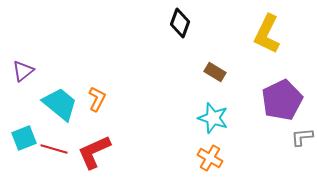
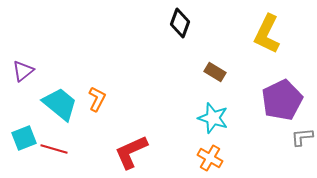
red L-shape: moved 37 px right
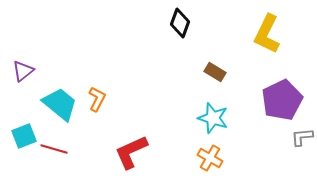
cyan square: moved 2 px up
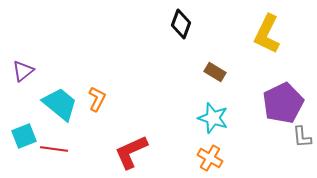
black diamond: moved 1 px right, 1 px down
purple pentagon: moved 1 px right, 3 px down
gray L-shape: rotated 90 degrees counterclockwise
red line: rotated 8 degrees counterclockwise
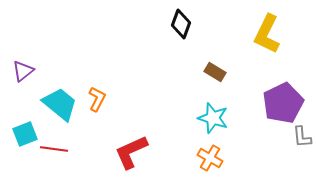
cyan square: moved 1 px right, 2 px up
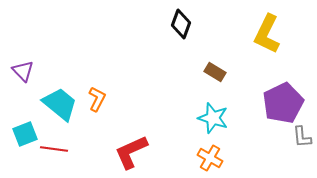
purple triangle: rotated 35 degrees counterclockwise
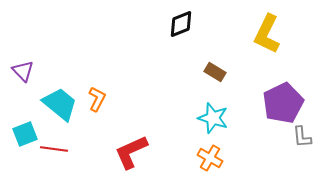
black diamond: rotated 48 degrees clockwise
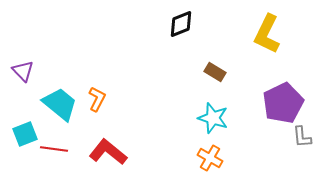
red L-shape: moved 23 px left; rotated 63 degrees clockwise
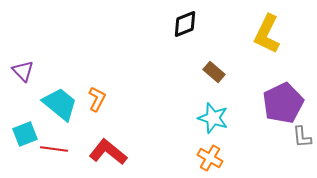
black diamond: moved 4 px right
brown rectangle: moved 1 px left; rotated 10 degrees clockwise
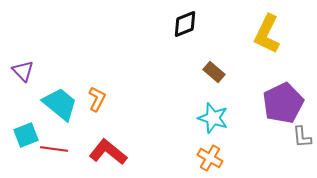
cyan square: moved 1 px right, 1 px down
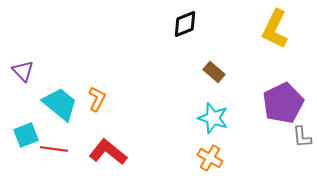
yellow L-shape: moved 8 px right, 5 px up
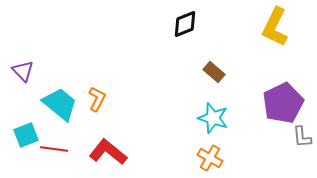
yellow L-shape: moved 2 px up
